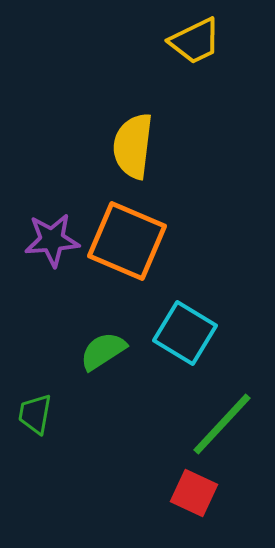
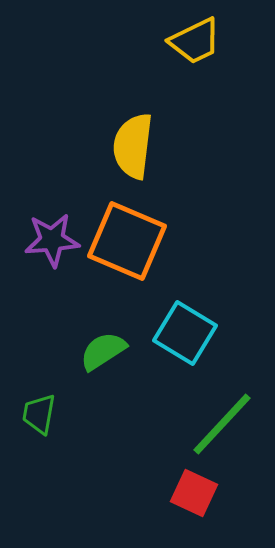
green trapezoid: moved 4 px right
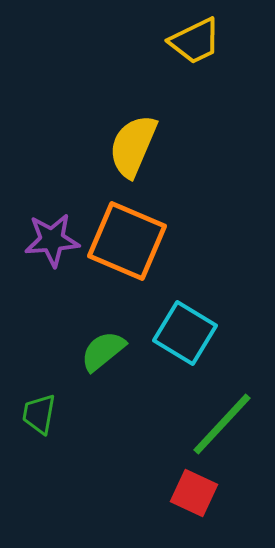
yellow semicircle: rotated 16 degrees clockwise
green semicircle: rotated 6 degrees counterclockwise
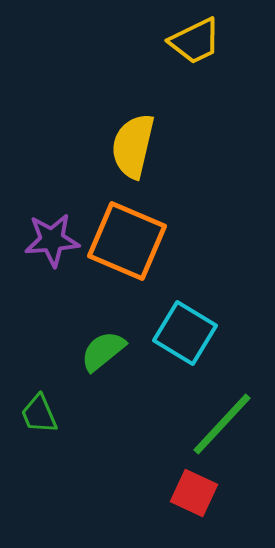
yellow semicircle: rotated 10 degrees counterclockwise
green trapezoid: rotated 33 degrees counterclockwise
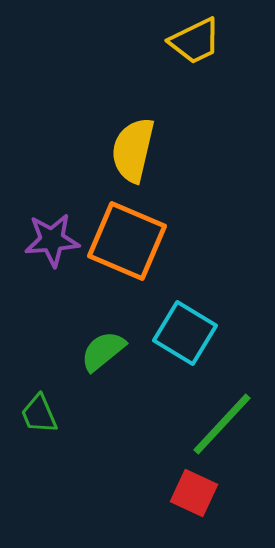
yellow semicircle: moved 4 px down
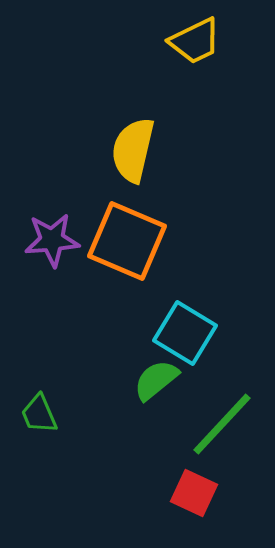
green semicircle: moved 53 px right, 29 px down
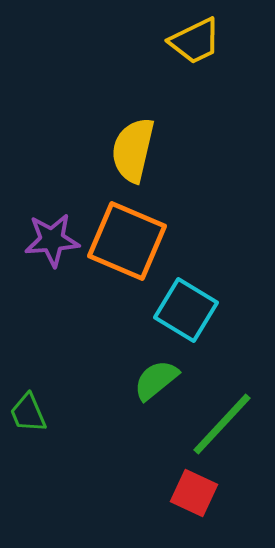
cyan square: moved 1 px right, 23 px up
green trapezoid: moved 11 px left, 1 px up
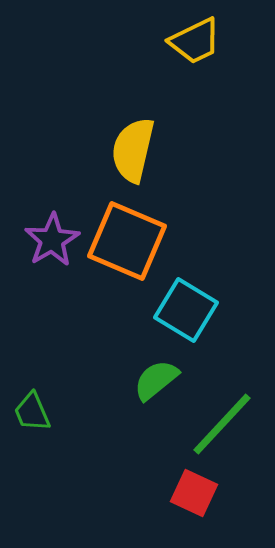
purple star: rotated 26 degrees counterclockwise
green trapezoid: moved 4 px right, 1 px up
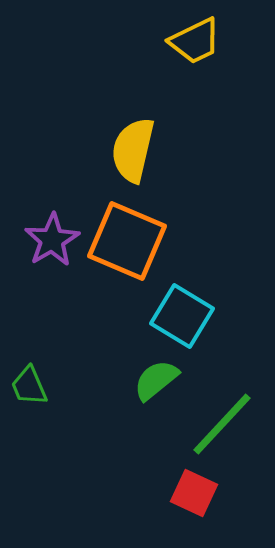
cyan square: moved 4 px left, 6 px down
green trapezoid: moved 3 px left, 26 px up
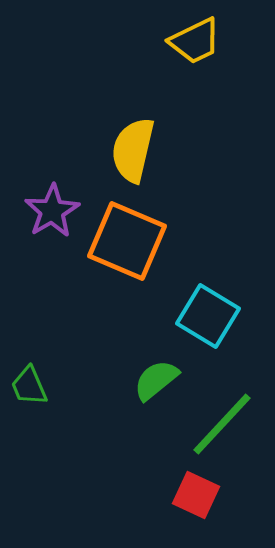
purple star: moved 29 px up
cyan square: moved 26 px right
red square: moved 2 px right, 2 px down
